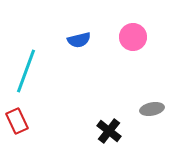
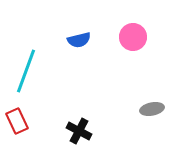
black cross: moved 30 px left; rotated 10 degrees counterclockwise
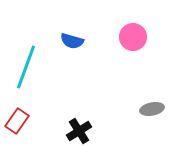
blue semicircle: moved 7 px left, 1 px down; rotated 30 degrees clockwise
cyan line: moved 4 px up
red rectangle: rotated 60 degrees clockwise
black cross: rotated 30 degrees clockwise
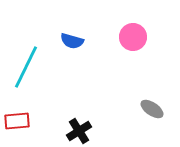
cyan line: rotated 6 degrees clockwise
gray ellipse: rotated 45 degrees clockwise
red rectangle: rotated 50 degrees clockwise
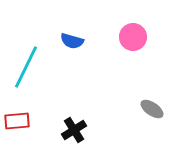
black cross: moved 5 px left, 1 px up
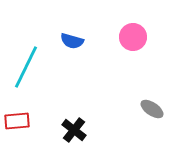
black cross: rotated 20 degrees counterclockwise
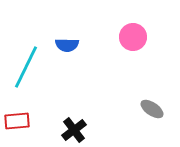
blue semicircle: moved 5 px left, 4 px down; rotated 15 degrees counterclockwise
black cross: rotated 15 degrees clockwise
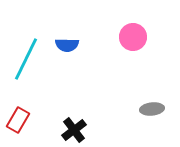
cyan line: moved 8 px up
gray ellipse: rotated 40 degrees counterclockwise
red rectangle: moved 1 px right, 1 px up; rotated 55 degrees counterclockwise
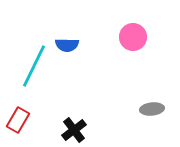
cyan line: moved 8 px right, 7 px down
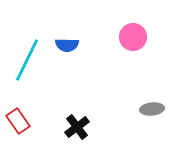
cyan line: moved 7 px left, 6 px up
red rectangle: moved 1 px down; rotated 65 degrees counterclockwise
black cross: moved 3 px right, 3 px up
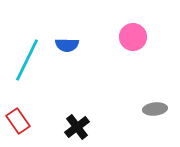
gray ellipse: moved 3 px right
